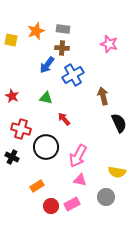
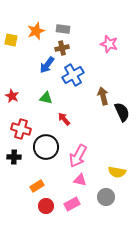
brown cross: rotated 16 degrees counterclockwise
black semicircle: moved 3 px right, 11 px up
black cross: moved 2 px right; rotated 24 degrees counterclockwise
red circle: moved 5 px left
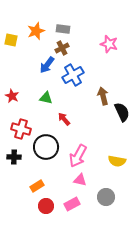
brown cross: rotated 16 degrees counterclockwise
yellow semicircle: moved 11 px up
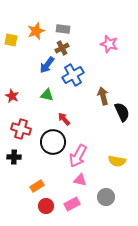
green triangle: moved 1 px right, 3 px up
black circle: moved 7 px right, 5 px up
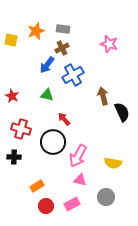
yellow semicircle: moved 4 px left, 2 px down
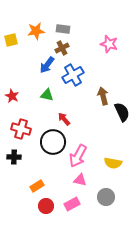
orange star: rotated 12 degrees clockwise
yellow square: rotated 24 degrees counterclockwise
